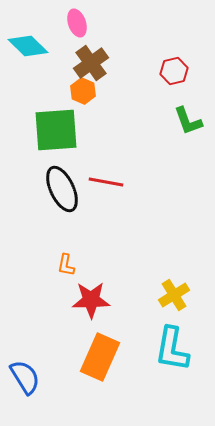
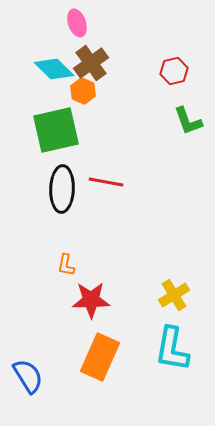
cyan diamond: moved 26 px right, 23 px down
green square: rotated 9 degrees counterclockwise
black ellipse: rotated 27 degrees clockwise
blue semicircle: moved 3 px right, 1 px up
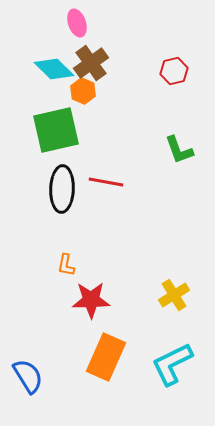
green L-shape: moved 9 px left, 29 px down
cyan L-shape: moved 15 px down; rotated 54 degrees clockwise
orange rectangle: moved 6 px right
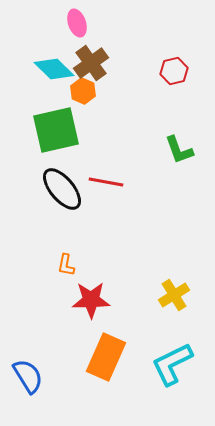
black ellipse: rotated 42 degrees counterclockwise
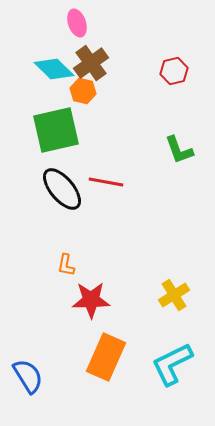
orange hexagon: rotated 10 degrees counterclockwise
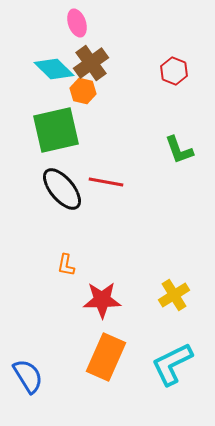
red hexagon: rotated 24 degrees counterclockwise
red star: moved 11 px right
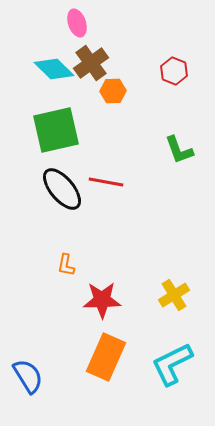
orange hexagon: moved 30 px right; rotated 15 degrees counterclockwise
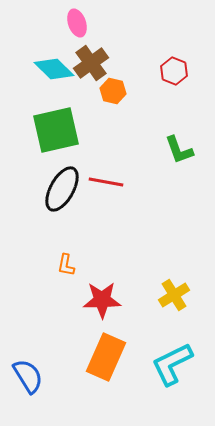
orange hexagon: rotated 15 degrees clockwise
black ellipse: rotated 69 degrees clockwise
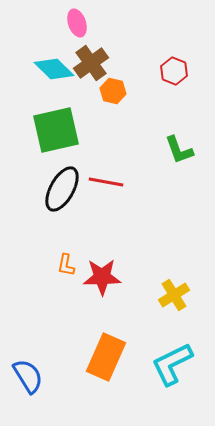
red star: moved 23 px up
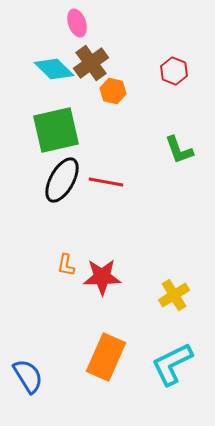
black ellipse: moved 9 px up
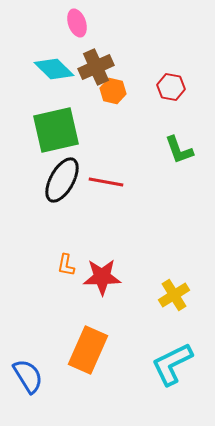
brown cross: moved 5 px right, 4 px down; rotated 12 degrees clockwise
red hexagon: moved 3 px left, 16 px down; rotated 12 degrees counterclockwise
orange rectangle: moved 18 px left, 7 px up
